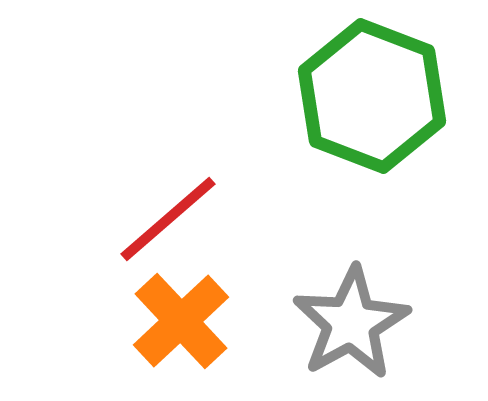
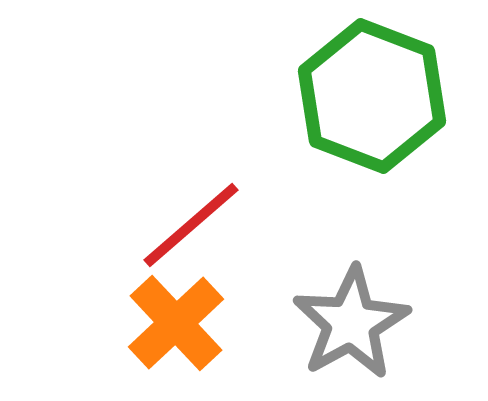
red line: moved 23 px right, 6 px down
orange cross: moved 5 px left, 2 px down
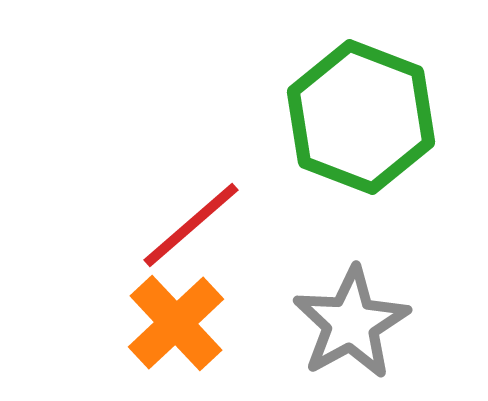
green hexagon: moved 11 px left, 21 px down
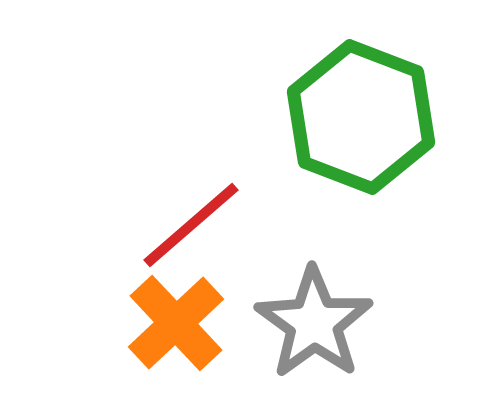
gray star: moved 37 px left; rotated 7 degrees counterclockwise
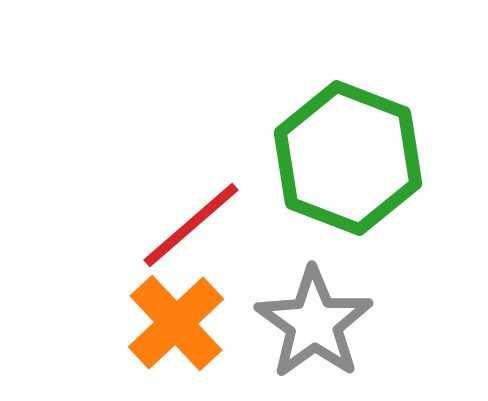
green hexagon: moved 13 px left, 41 px down
